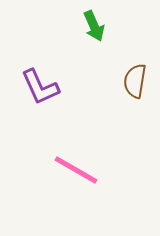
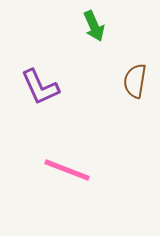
pink line: moved 9 px left; rotated 9 degrees counterclockwise
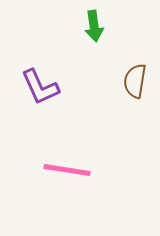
green arrow: rotated 16 degrees clockwise
pink line: rotated 12 degrees counterclockwise
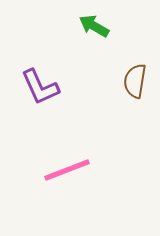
green arrow: rotated 128 degrees clockwise
pink line: rotated 30 degrees counterclockwise
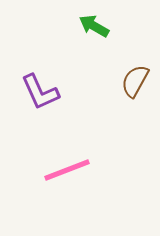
brown semicircle: rotated 20 degrees clockwise
purple L-shape: moved 5 px down
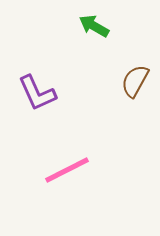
purple L-shape: moved 3 px left, 1 px down
pink line: rotated 6 degrees counterclockwise
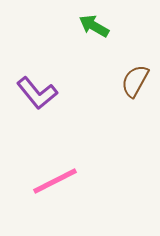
purple L-shape: rotated 15 degrees counterclockwise
pink line: moved 12 px left, 11 px down
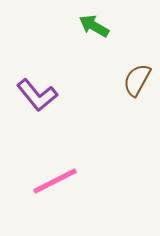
brown semicircle: moved 2 px right, 1 px up
purple L-shape: moved 2 px down
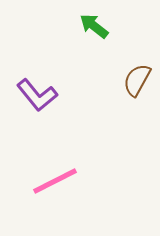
green arrow: rotated 8 degrees clockwise
